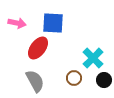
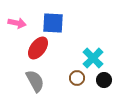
brown circle: moved 3 px right
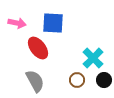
red ellipse: rotated 75 degrees counterclockwise
brown circle: moved 2 px down
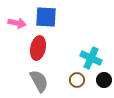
blue square: moved 7 px left, 6 px up
red ellipse: rotated 50 degrees clockwise
cyan cross: moved 2 px left; rotated 20 degrees counterclockwise
gray semicircle: moved 4 px right
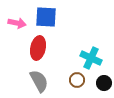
black circle: moved 3 px down
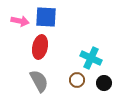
pink arrow: moved 3 px right, 2 px up
red ellipse: moved 2 px right, 1 px up
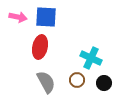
pink arrow: moved 2 px left, 4 px up
gray semicircle: moved 7 px right, 1 px down
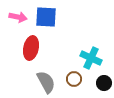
red ellipse: moved 9 px left, 1 px down
brown circle: moved 3 px left, 1 px up
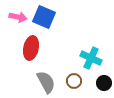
blue square: moved 2 px left; rotated 20 degrees clockwise
brown circle: moved 2 px down
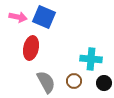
cyan cross: moved 1 px down; rotated 20 degrees counterclockwise
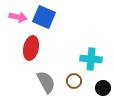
black circle: moved 1 px left, 5 px down
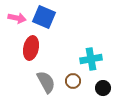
pink arrow: moved 1 px left, 1 px down
cyan cross: rotated 15 degrees counterclockwise
brown circle: moved 1 px left
